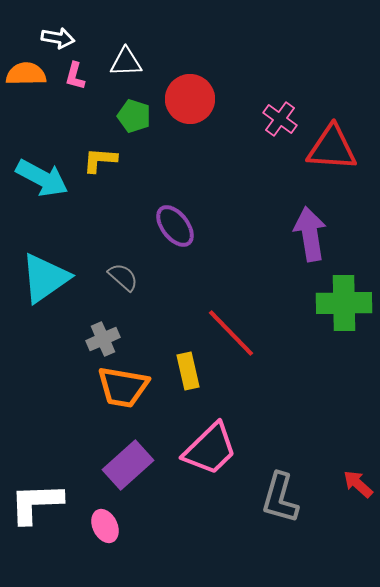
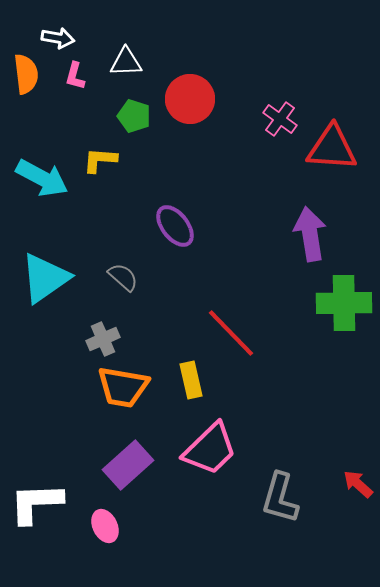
orange semicircle: rotated 84 degrees clockwise
yellow rectangle: moved 3 px right, 9 px down
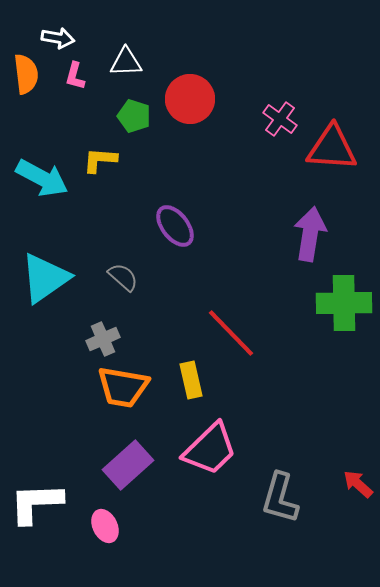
purple arrow: rotated 18 degrees clockwise
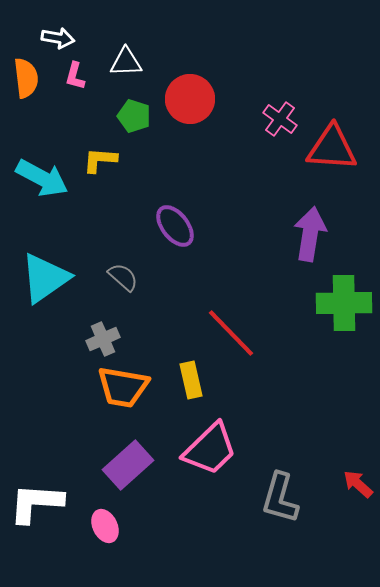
orange semicircle: moved 4 px down
white L-shape: rotated 6 degrees clockwise
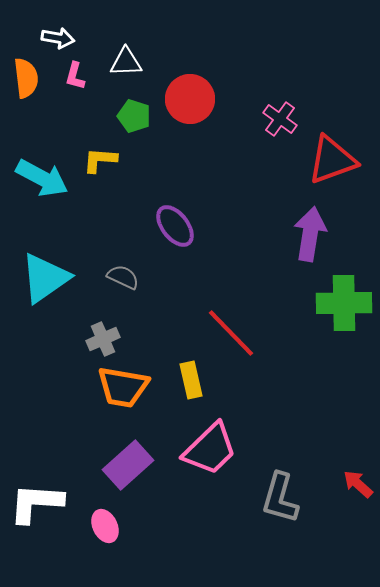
red triangle: moved 12 px down; rotated 24 degrees counterclockwise
gray semicircle: rotated 16 degrees counterclockwise
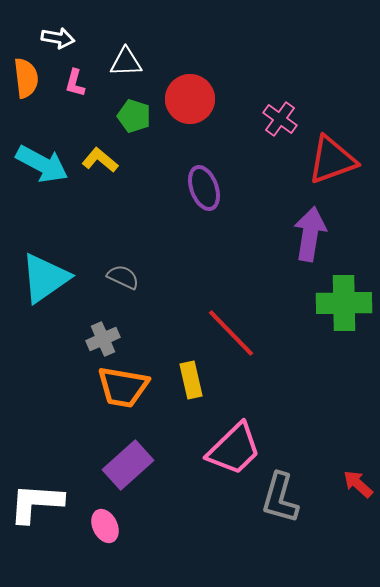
pink L-shape: moved 7 px down
yellow L-shape: rotated 36 degrees clockwise
cyan arrow: moved 14 px up
purple ellipse: moved 29 px right, 38 px up; rotated 18 degrees clockwise
pink trapezoid: moved 24 px right
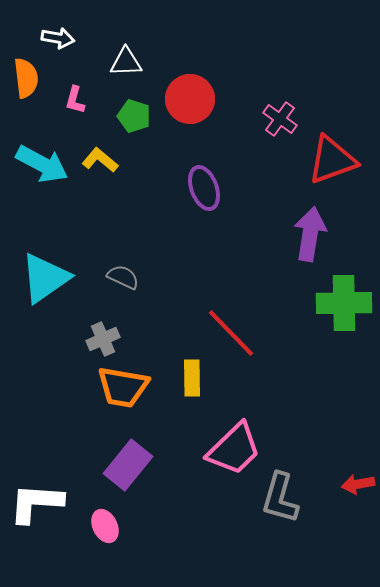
pink L-shape: moved 17 px down
yellow rectangle: moved 1 px right, 2 px up; rotated 12 degrees clockwise
purple rectangle: rotated 9 degrees counterclockwise
red arrow: rotated 52 degrees counterclockwise
